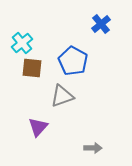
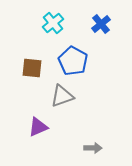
cyan cross: moved 31 px right, 20 px up
purple triangle: rotated 25 degrees clockwise
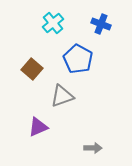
blue cross: rotated 30 degrees counterclockwise
blue pentagon: moved 5 px right, 2 px up
brown square: moved 1 px down; rotated 35 degrees clockwise
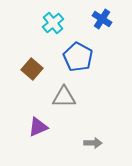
blue cross: moved 1 px right, 5 px up; rotated 12 degrees clockwise
blue pentagon: moved 2 px up
gray triangle: moved 2 px right, 1 px down; rotated 20 degrees clockwise
gray arrow: moved 5 px up
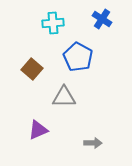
cyan cross: rotated 35 degrees clockwise
purple triangle: moved 3 px down
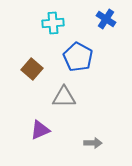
blue cross: moved 4 px right
purple triangle: moved 2 px right
